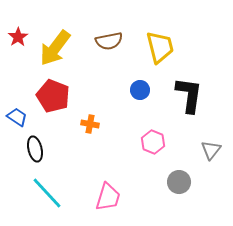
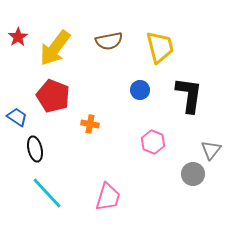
gray circle: moved 14 px right, 8 px up
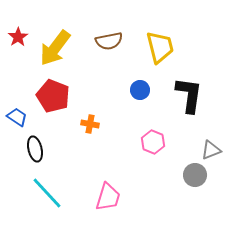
gray triangle: rotated 30 degrees clockwise
gray circle: moved 2 px right, 1 px down
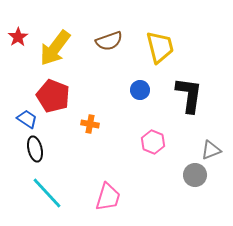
brown semicircle: rotated 8 degrees counterclockwise
blue trapezoid: moved 10 px right, 2 px down
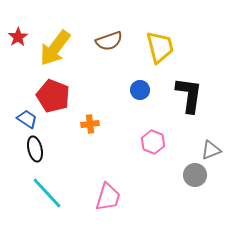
orange cross: rotated 18 degrees counterclockwise
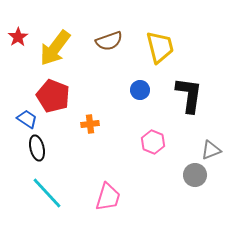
black ellipse: moved 2 px right, 1 px up
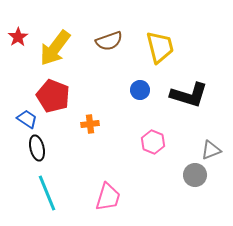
black L-shape: rotated 99 degrees clockwise
cyan line: rotated 21 degrees clockwise
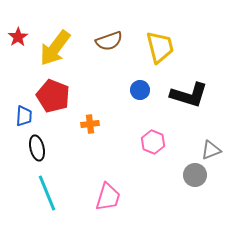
blue trapezoid: moved 3 px left, 3 px up; rotated 60 degrees clockwise
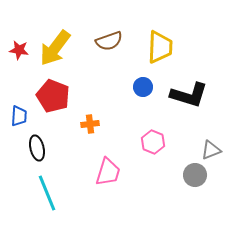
red star: moved 1 px right, 13 px down; rotated 30 degrees counterclockwise
yellow trapezoid: rotated 16 degrees clockwise
blue circle: moved 3 px right, 3 px up
blue trapezoid: moved 5 px left
pink trapezoid: moved 25 px up
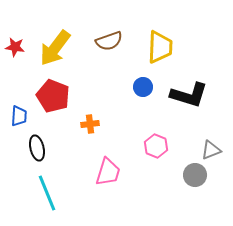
red star: moved 4 px left, 3 px up
pink hexagon: moved 3 px right, 4 px down
